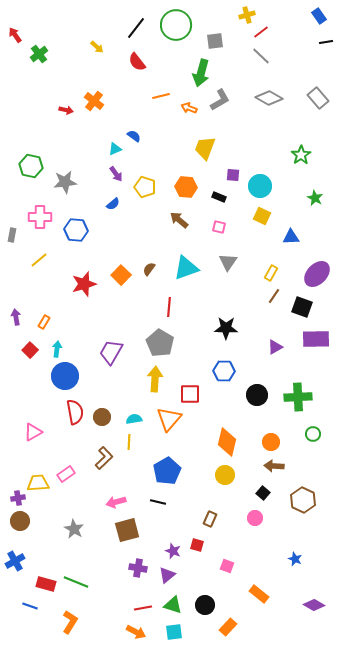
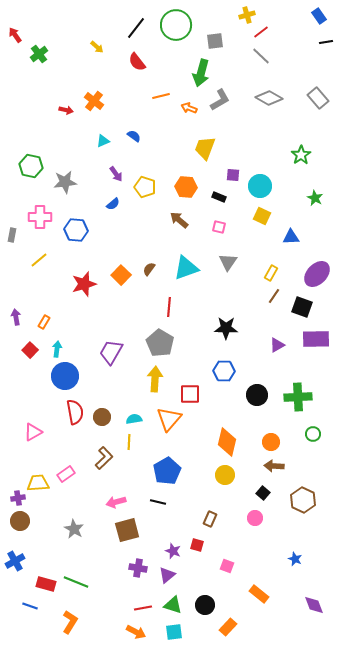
cyan triangle at (115, 149): moved 12 px left, 8 px up
purple triangle at (275, 347): moved 2 px right, 2 px up
purple diamond at (314, 605): rotated 40 degrees clockwise
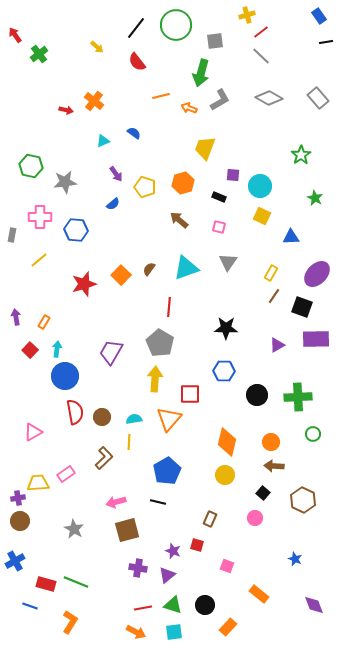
blue semicircle at (134, 136): moved 3 px up
orange hexagon at (186, 187): moved 3 px left, 4 px up; rotated 20 degrees counterclockwise
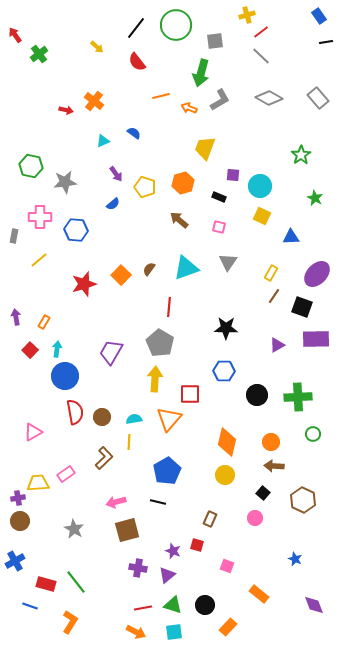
gray rectangle at (12, 235): moved 2 px right, 1 px down
green line at (76, 582): rotated 30 degrees clockwise
